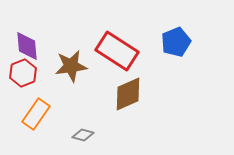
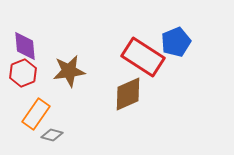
purple diamond: moved 2 px left
red rectangle: moved 26 px right, 6 px down
brown star: moved 2 px left, 5 px down
gray diamond: moved 31 px left
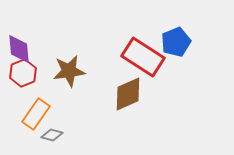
purple diamond: moved 6 px left, 3 px down
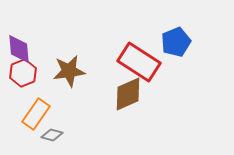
red rectangle: moved 4 px left, 5 px down
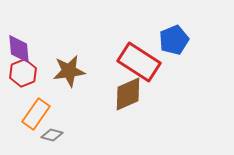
blue pentagon: moved 2 px left, 2 px up
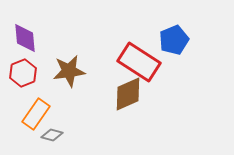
purple diamond: moved 6 px right, 11 px up
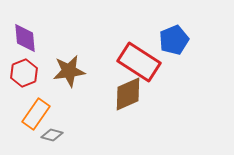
red hexagon: moved 1 px right
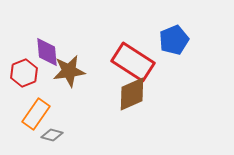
purple diamond: moved 22 px right, 14 px down
red rectangle: moved 6 px left
brown diamond: moved 4 px right
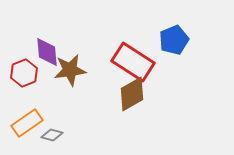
brown star: moved 1 px right, 1 px up
brown diamond: rotated 6 degrees counterclockwise
orange rectangle: moved 9 px left, 9 px down; rotated 20 degrees clockwise
